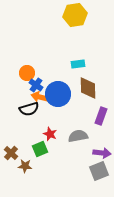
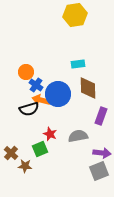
orange circle: moved 1 px left, 1 px up
orange arrow: moved 1 px right, 3 px down
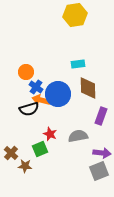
blue cross: moved 2 px down
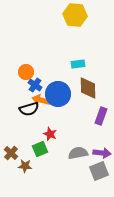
yellow hexagon: rotated 15 degrees clockwise
blue cross: moved 1 px left, 2 px up
gray semicircle: moved 17 px down
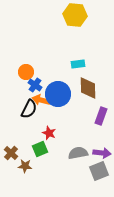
black semicircle: rotated 48 degrees counterclockwise
red star: moved 1 px left, 1 px up
